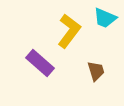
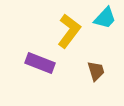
cyan trapezoid: rotated 70 degrees counterclockwise
purple rectangle: rotated 20 degrees counterclockwise
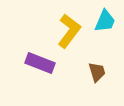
cyan trapezoid: moved 3 px down; rotated 20 degrees counterclockwise
brown trapezoid: moved 1 px right, 1 px down
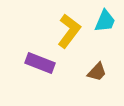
brown trapezoid: rotated 60 degrees clockwise
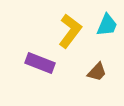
cyan trapezoid: moved 2 px right, 4 px down
yellow L-shape: moved 1 px right
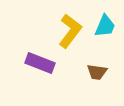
cyan trapezoid: moved 2 px left, 1 px down
brown trapezoid: rotated 55 degrees clockwise
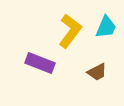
cyan trapezoid: moved 1 px right, 1 px down
brown trapezoid: rotated 35 degrees counterclockwise
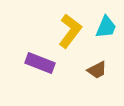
brown trapezoid: moved 2 px up
